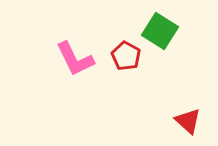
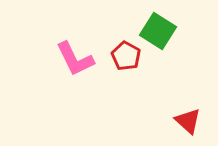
green square: moved 2 px left
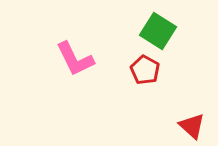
red pentagon: moved 19 px right, 14 px down
red triangle: moved 4 px right, 5 px down
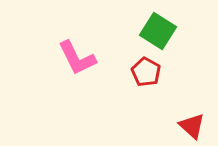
pink L-shape: moved 2 px right, 1 px up
red pentagon: moved 1 px right, 2 px down
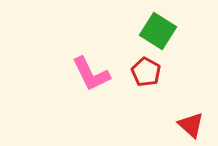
pink L-shape: moved 14 px right, 16 px down
red triangle: moved 1 px left, 1 px up
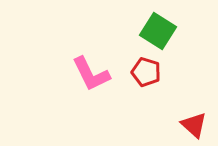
red pentagon: rotated 12 degrees counterclockwise
red triangle: moved 3 px right
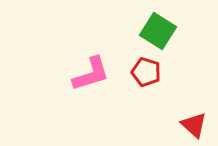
pink L-shape: rotated 81 degrees counterclockwise
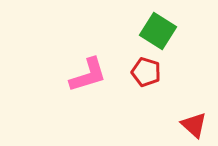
pink L-shape: moved 3 px left, 1 px down
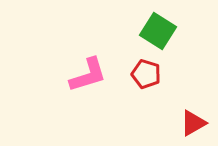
red pentagon: moved 2 px down
red triangle: moved 1 px left, 2 px up; rotated 48 degrees clockwise
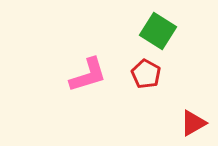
red pentagon: rotated 12 degrees clockwise
